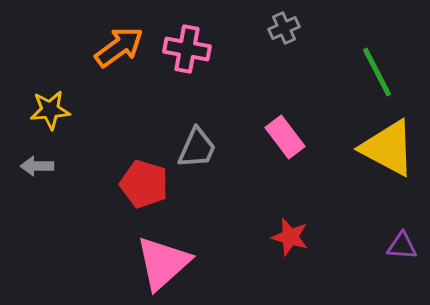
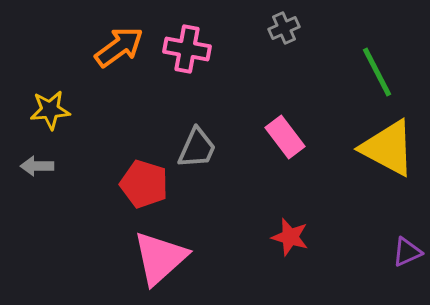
purple triangle: moved 5 px right, 6 px down; rotated 28 degrees counterclockwise
pink triangle: moved 3 px left, 5 px up
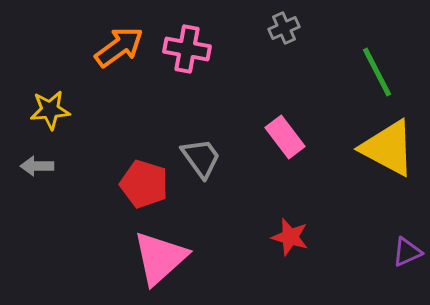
gray trapezoid: moved 4 px right, 10 px down; rotated 60 degrees counterclockwise
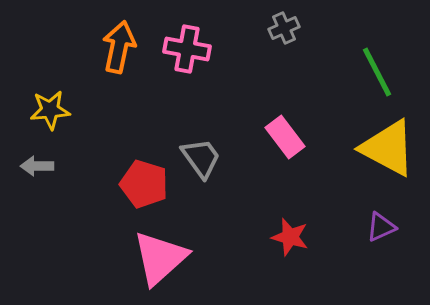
orange arrow: rotated 42 degrees counterclockwise
purple triangle: moved 26 px left, 25 px up
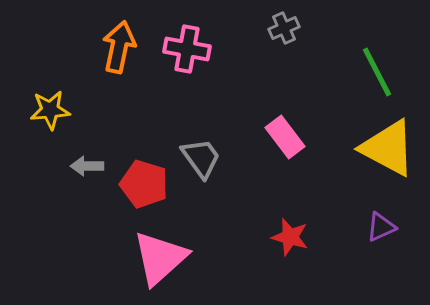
gray arrow: moved 50 px right
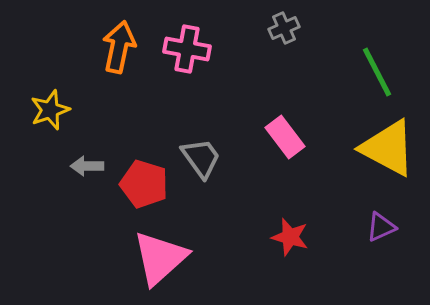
yellow star: rotated 15 degrees counterclockwise
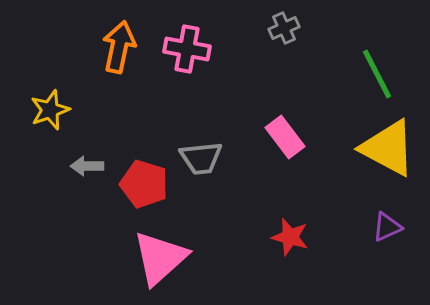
green line: moved 2 px down
gray trapezoid: rotated 120 degrees clockwise
purple triangle: moved 6 px right
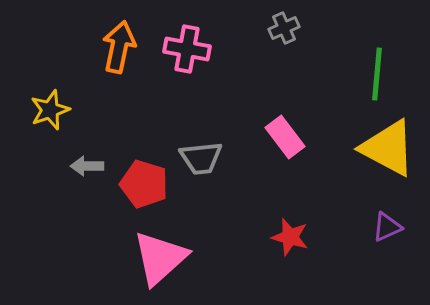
green line: rotated 32 degrees clockwise
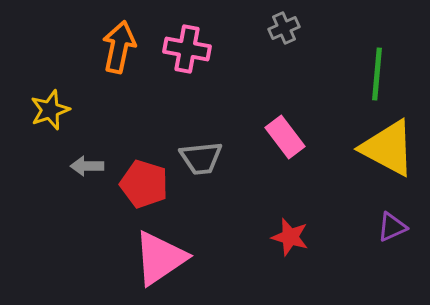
purple triangle: moved 5 px right
pink triangle: rotated 8 degrees clockwise
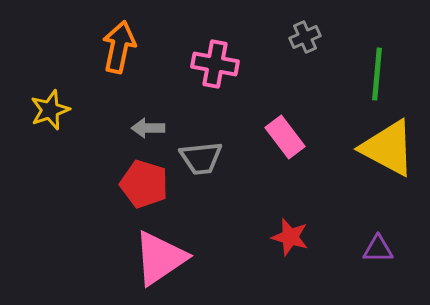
gray cross: moved 21 px right, 9 px down
pink cross: moved 28 px right, 15 px down
gray arrow: moved 61 px right, 38 px up
purple triangle: moved 14 px left, 22 px down; rotated 24 degrees clockwise
